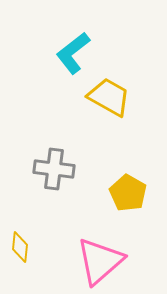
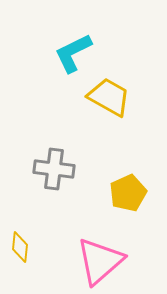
cyan L-shape: rotated 12 degrees clockwise
yellow pentagon: rotated 18 degrees clockwise
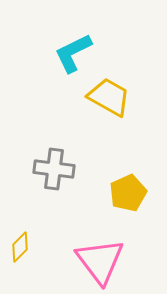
yellow diamond: rotated 40 degrees clockwise
pink triangle: rotated 26 degrees counterclockwise
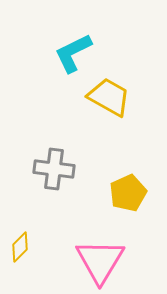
pink triangle: rotated 8 degrees clockwise
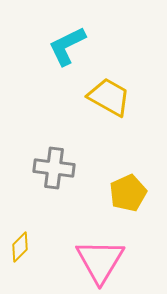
cyan L-shape: moved 6 px left, 7 px up
gray cross: moved 1 px up
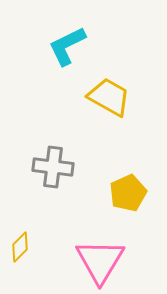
gray cross: moved 1 px left, 1 px up
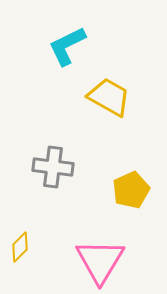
yellow pentagon: moved 3 px right, 3 px up
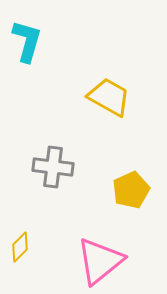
cyan L-shape: moved 40 px left, 5 px up; rotated 132 degrees clockwise
pink triangle: rotated 20 degrees clockwise
